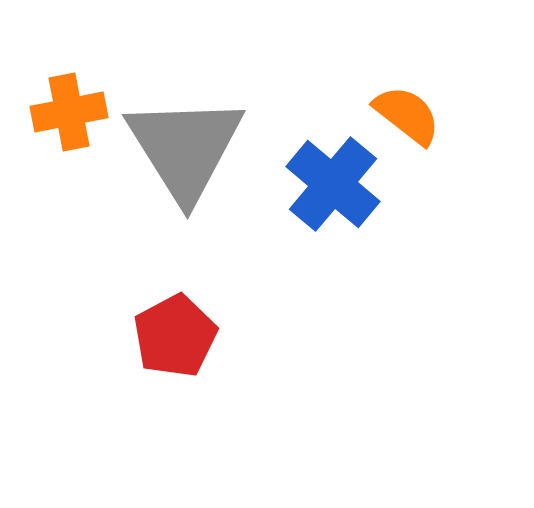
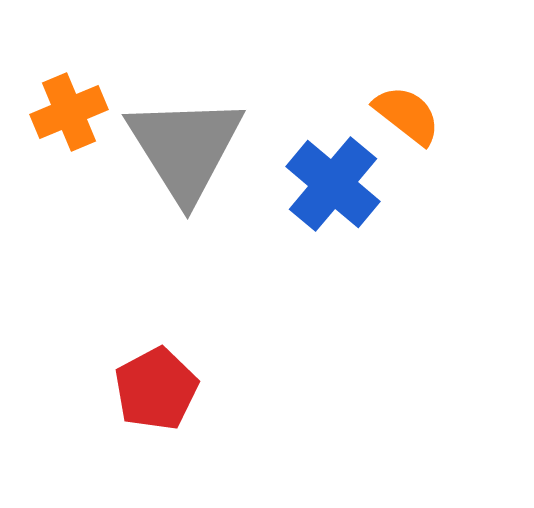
orange cross: rotated 12 degrees counterclockwise
red pentagon: moved 19 px left, 53 px down
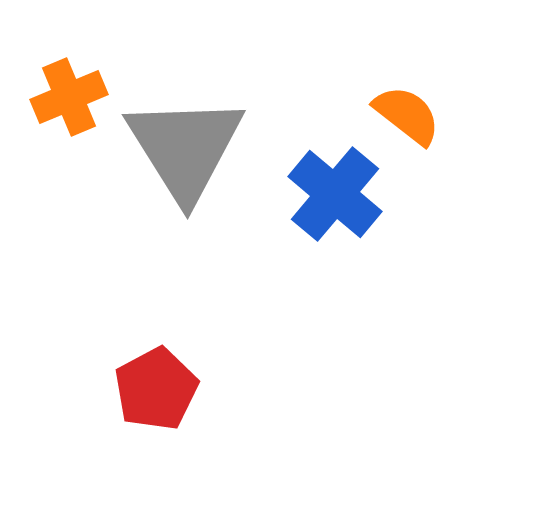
orange cross: moved 15 px up
blue cross: moved 2 px right, 10 px down
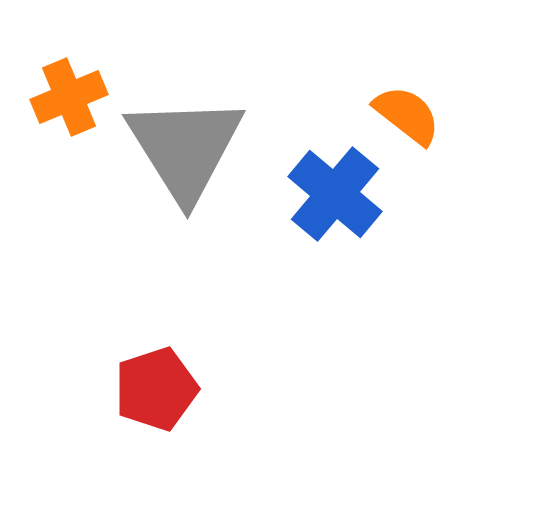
red pentagon: rotated 10 degrees clockwise
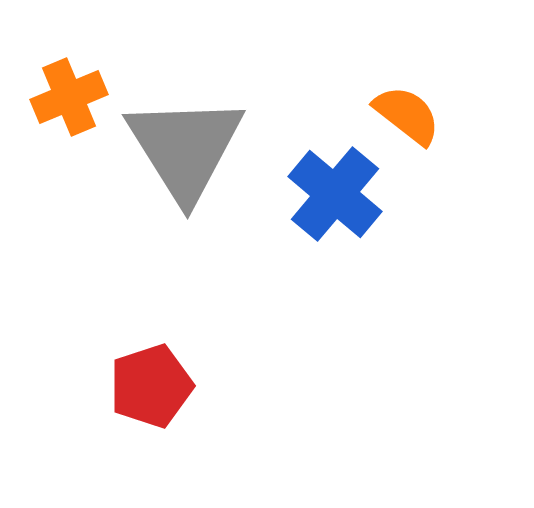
red pentagon: moved 5 px left, 3 px up
